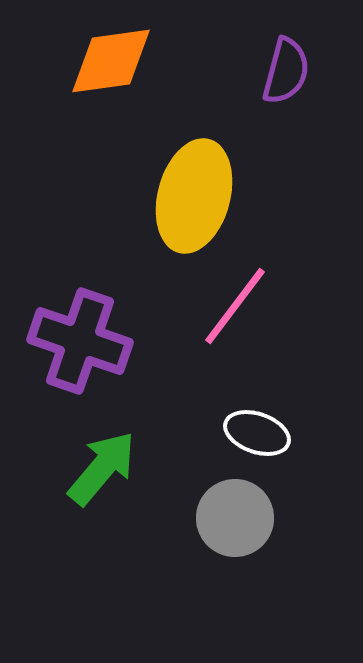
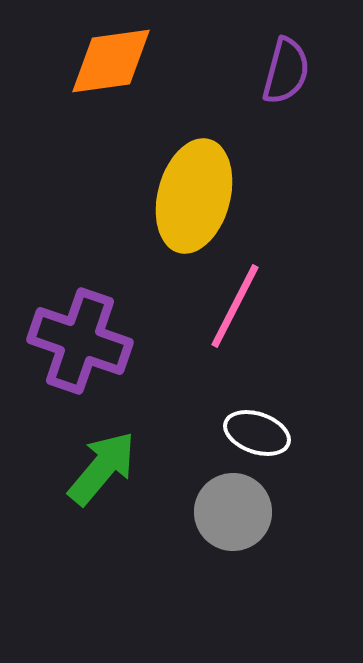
pink line: rotated 10 degrees counterclockwise
gray circle: moved 2 px left, 6 px up
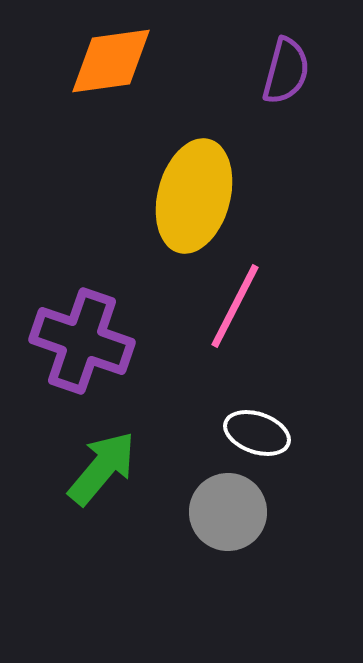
purple cross: moved 2 px right
gray circle: moved 5 px left
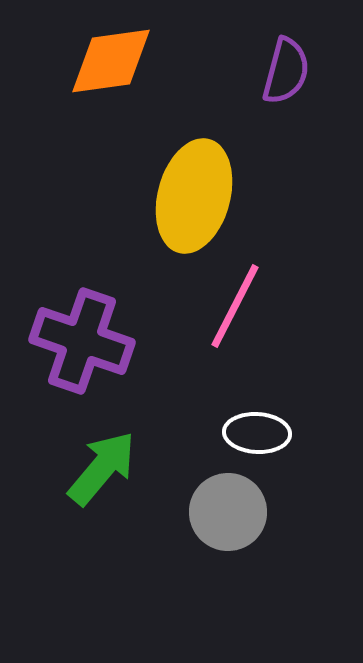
white ellipse: rotated 16 degrees counterclockwise
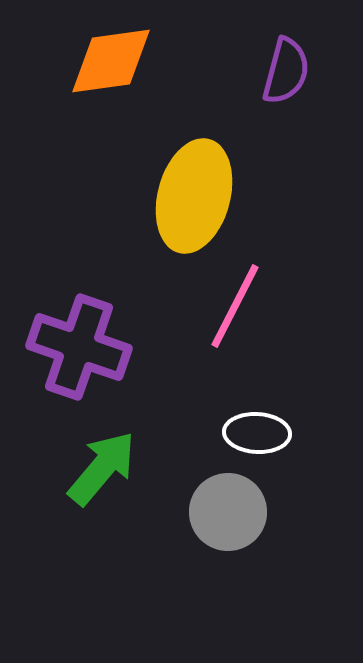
purple cross: moved 3 px left, 6 px down
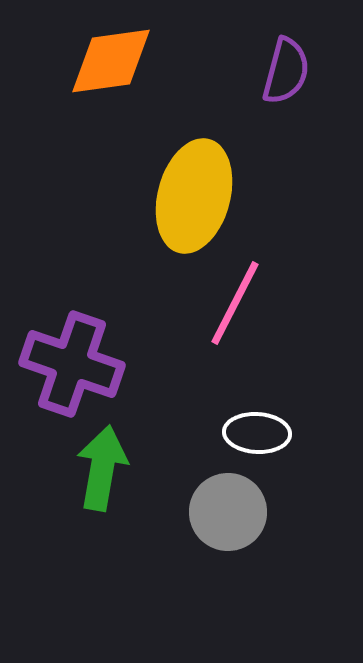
pink line: moved 3 px up
purple cross: moved 7 px left, 17 px down
green arrow: rotated 30 degrees counterclockwise
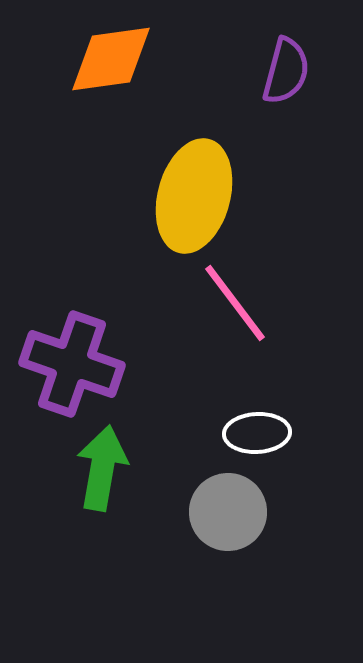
orange diamond: moved 2 px up
pink line: rotated 64 degrees counterclockwise
white ellipse: rotated 6 degrees counterclockwise
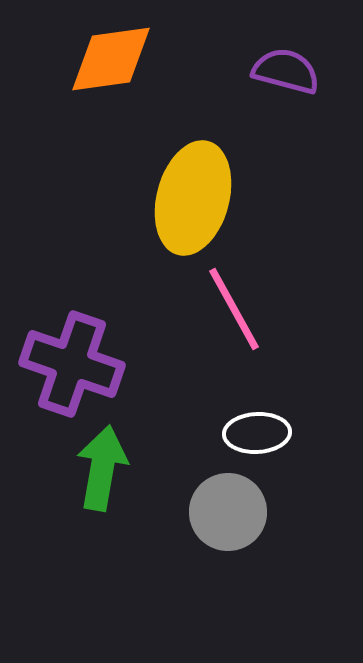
purple semicircle: rotated 90 degrees counterclockwise
yellow ellipse: moved 1 px left, 2 px down
pink line: moved 1 px left, 6 px down; rotated 8 degrees clockwise
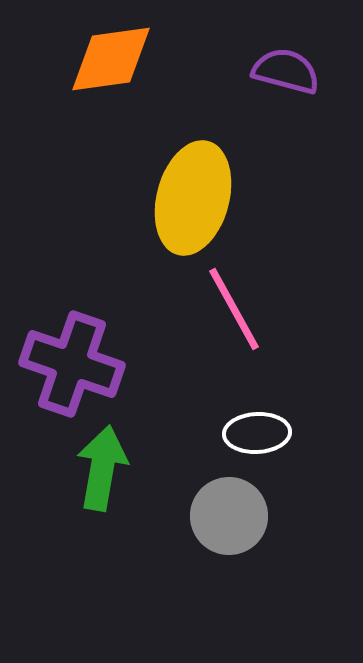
gray circle: moved 1 px right, 4 px down
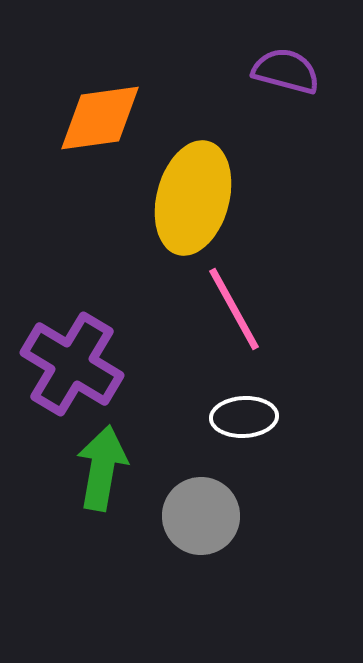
orange diamond: moved 11 px left, 59 px down
purple cross: rotated 12 degrees clockwise
white ellipse: moved 13 px left, 16 px up
gray circle: moved 28 px left
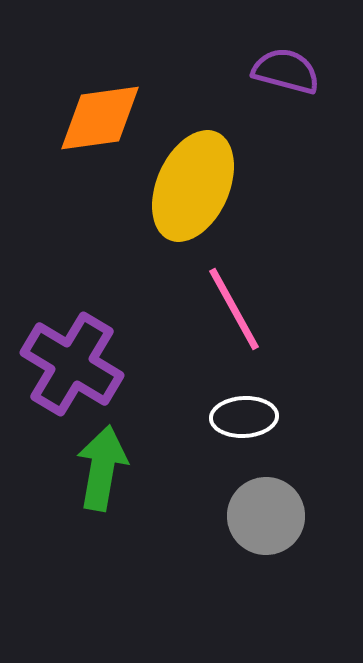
yellow ellipse: moved 12 px up; rotated 9 degrees clockwise
gray circle: moved 65 px right
